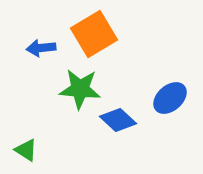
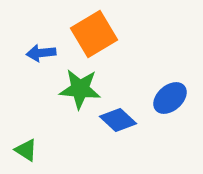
blue arrow: moved 5 px down
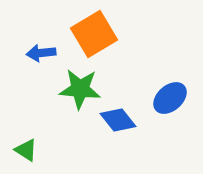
blue diamond: rotated 9 degrees clockwise
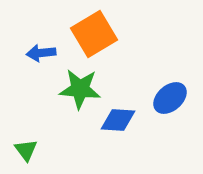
blue diamond: rotated 48 degrees counterclockwise
green triangle: rotated 20 degrees clockwise
